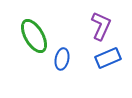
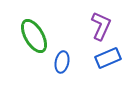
blue ellipse: moved 3 px down
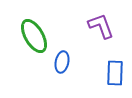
purple L-shape: rotated 44 degrees counterclockwise
blue rectangle: moved 7 px right, 15 px down; rotated 65 degrees counterclockwise
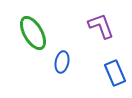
green ellipse: moved 1 px left, 3 px up
blue rectangle: rotated 25 degrees counterclockwise
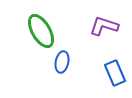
purple L-shape: moved 3 px right; rotated 52 degrees counterclockwise
green ellipse: moved 8 px right, 2 px up
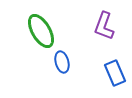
purple L-shape: rotated 88 degrees counterclockwise
blue ellipse: rotated 25 degrees counterclockwise
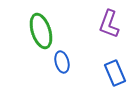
purple L-shape: moved 5 px right, 2 px up
green ellipse: rotated 12 degrees clockwise
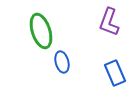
purple L-shape: moved 2 px up
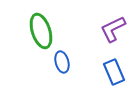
purple L-shape: moved 4 px right, 7 px down; rotated 44 degrees clockwise
blue rectangle: moved 1 px left, 1 px up
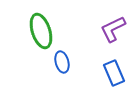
blue rectangle: moved 1 px down
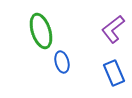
purple L-shape: rotated 12 degrees counterclockwise
